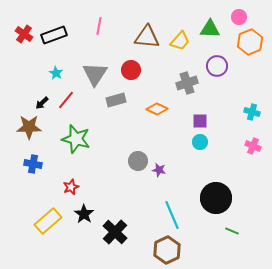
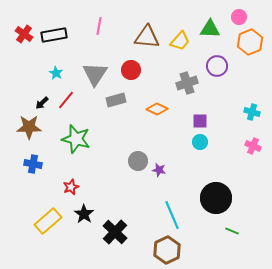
black rectangle: rotated 10 degrees clockwise
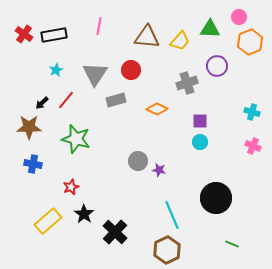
cyan star: moved 3 px up; rotated 16 degrees clockwise
green line: moved 13 px down
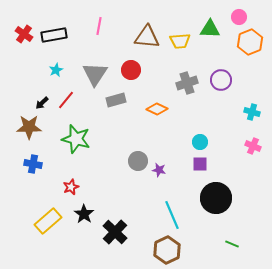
yellow trapezoid: rotated 45 degrees clockwise
purple circle: moved 4 px right, 14 px down
purple square: moved 43 px down
